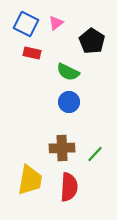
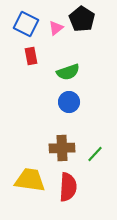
pink triangle: moved 5 px down
black pentagon: moved 10 px left, 22 px up
red rectangle: moved 1 px left, 3 px down; rotated 66 degrees clockwise
green semicircle: rotated 45 degrees counterclockwise
yellow trapezoid: rotated 92 degrees counterclockwise
red semicircle: moved 1 px left
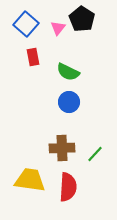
blue square: rotated 15 degrees clockwise
pink triangle: moved 2 px right; rotated 14 degrees counterclockwise
red rectangle: moved 2 px right, 1 px down
green semicircle: rotated 45 degrees clockwise
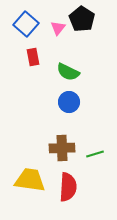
green line: rotated 30 degrees clockwise
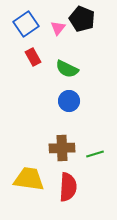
black pentagon: rotated 10 degrees counterclockwise
blue square: rotated 15 degrees clockwise
red rectangle: rotated 18 degrees counterclockwise
green semicircle: moved 1 px left, 3 px up
blue circle: moved 1 px up
yellow trapezoid: moved 1 px left, 1 px up
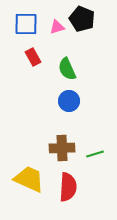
blue square: rotated 35 degrees clockwise
pink triangle: moved 1 px left, 1 px up; rotated 35 degrees clockwise
green semicircle: rotated 40 degrees clockwise
yellow trapezoid: rotated 16 degrees clockwise
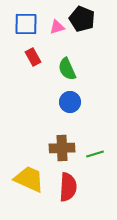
blue circle: moved 1 px right, 1 px down
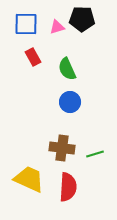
black pentagon: rotated 20 degrees counterclockwise
brown cross: rotated 10 degrees clockwise
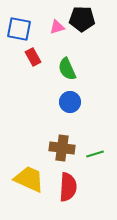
blue square: moved 7 px left, 5 px down; rotated 10 degrees clockwise
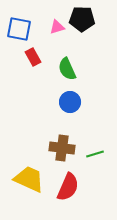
red semicircle: rotated 20 degrees clockwise
